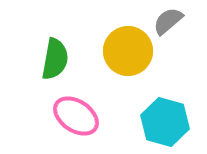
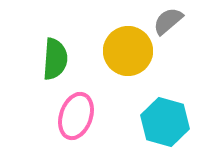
green semicircle: rotated 6 degrees counterclockwise
pink ellipse: rotated 75 degrees clockwise
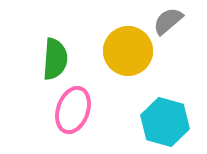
pink ellipse: moved 3 px left, 6 px up
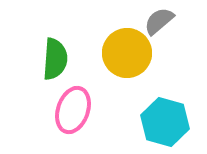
gray semicircle: moved 9 px left
yellow circle: moved 1 px left, 2 px down
